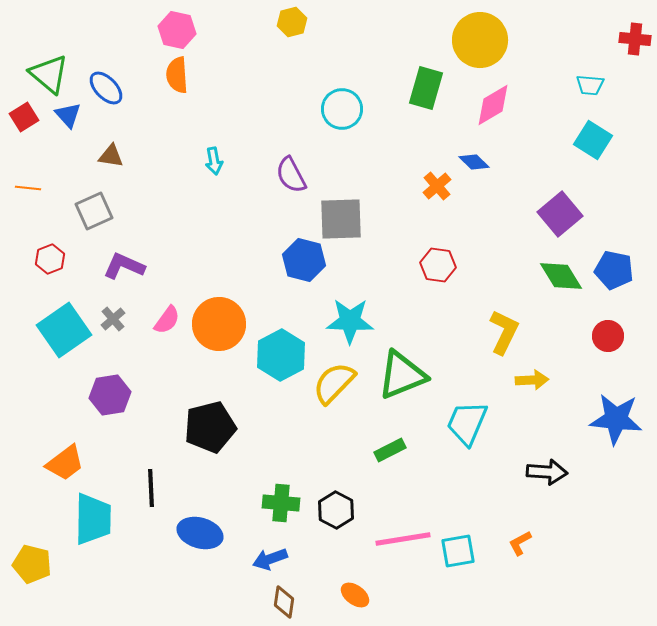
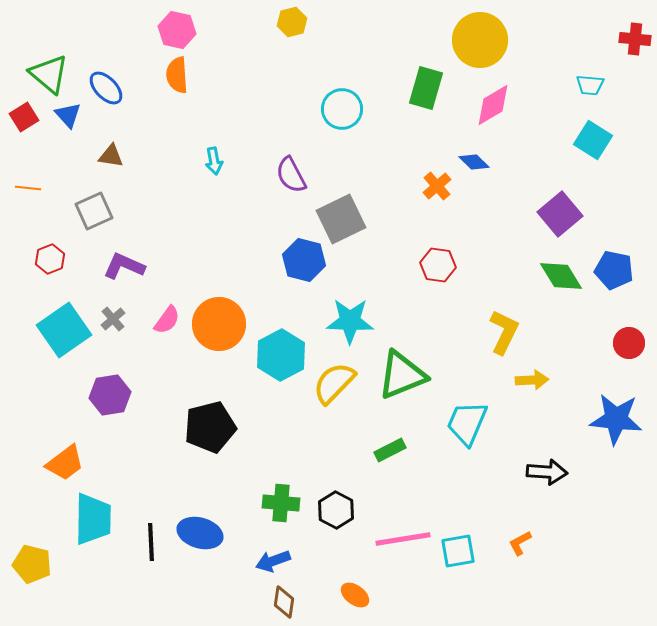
gray square at (341, 219): rotated 24 degrees counterclockwise
red circle at (608, 336): moved 21 px right, 7 px down
black line at (151, 488): moved 54 px down
blue arrow at (270, 559): moved 3 px right, 2 px down
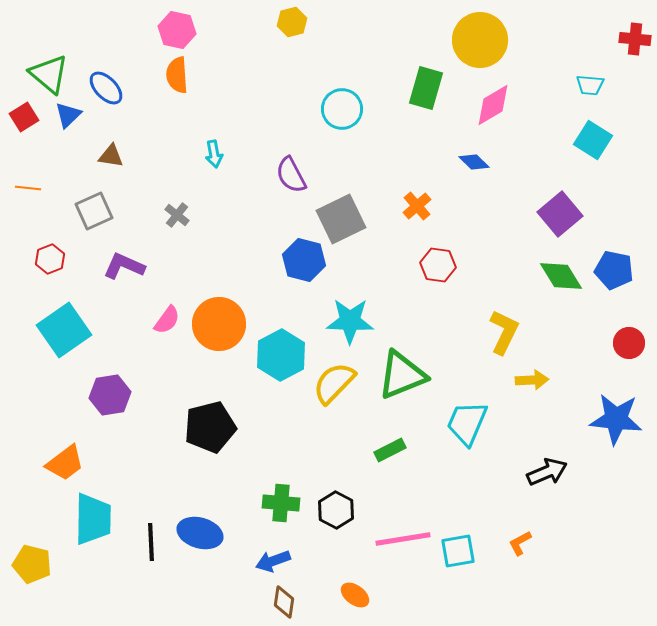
blue triangle at (68, 115): rotated 28 degrees clockwise
cyan arrow at (214, 161): moved 7 px up
orange cross at (437, 186): moved 20 px left, 20 px down
gray cross at (113, 319): moved 64 px right, 104 px up; rotated 10 degrees counterclockwise
black arrow at (547, 472): rotated 27 degrees counterclockwise
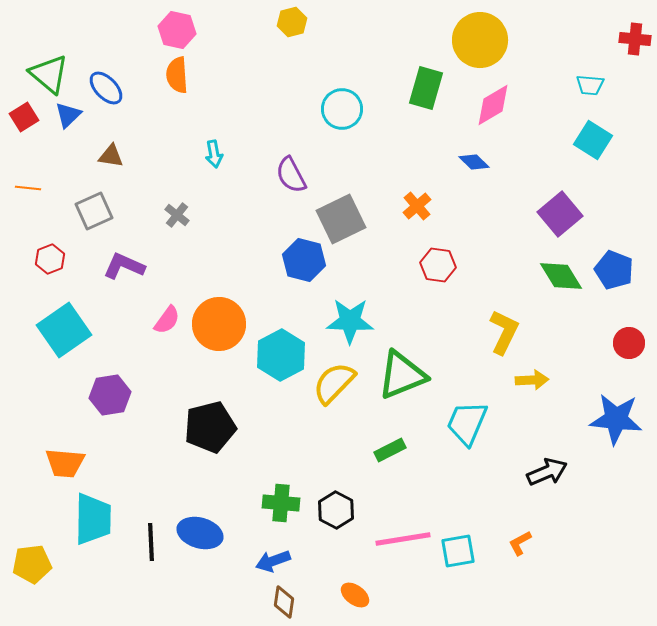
blue pentagon at (614, 270): rotated 9 degrees clockwise
orange trapezoid at (65, 463): rotated 42 degrees clockwise
yellow pentagon at (32, 564): rotated 21 degrees counterclockwise
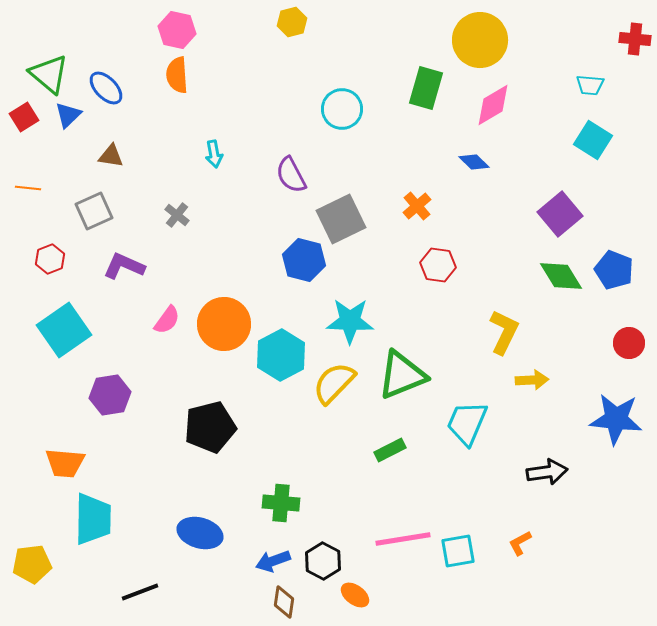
orange circle at (219, 324): moved 5 px right
black arrow at (547, 472): rotated 15 degrees clockwise
black hexagon at (336, 510): moved 13 px left, 51 px down
black line at (151, 542): moved 11 px left, 50 px down; rotated 72 degrees clockwise
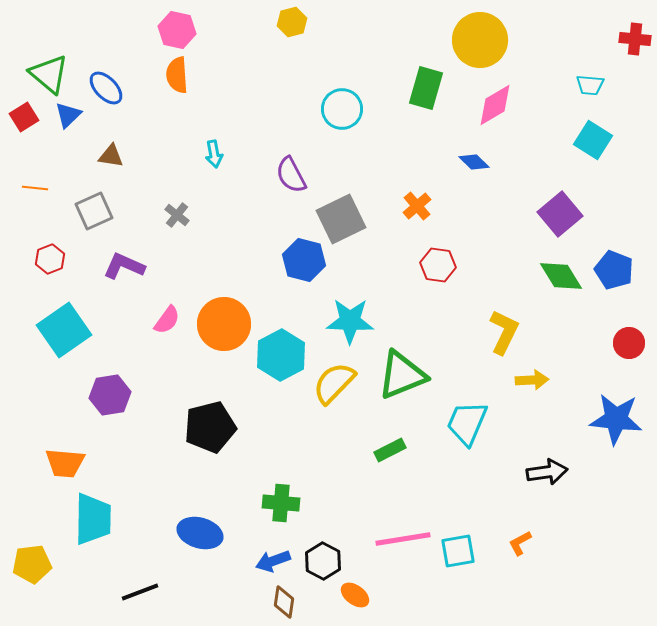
pink diamond at (493, 105): moved 2 px right
orange line at (28, 188): moved 7 px right
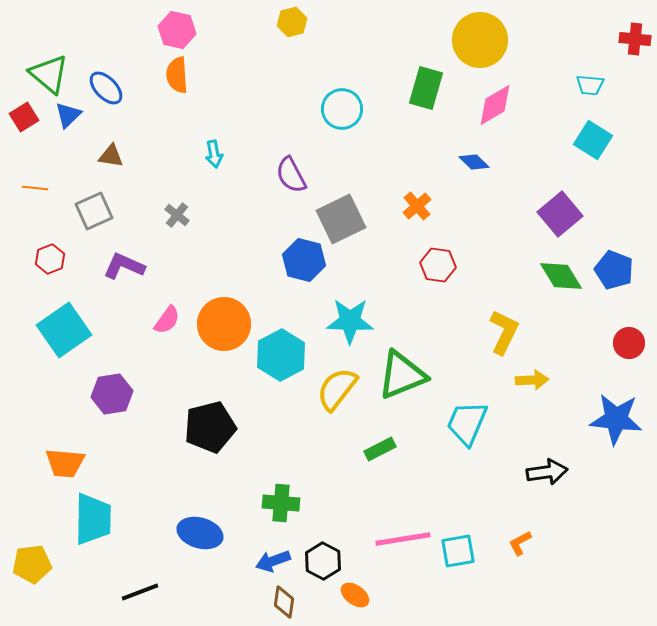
yellow semicircle at (334, 383): moved 3 px right, 6 px down; rotated 6 degrees counterclockwise
purple hexagon at (110, 395): moved 2 px right, 1 px up
green rectangle at (390, 450): moved 10 px left, 1 px up
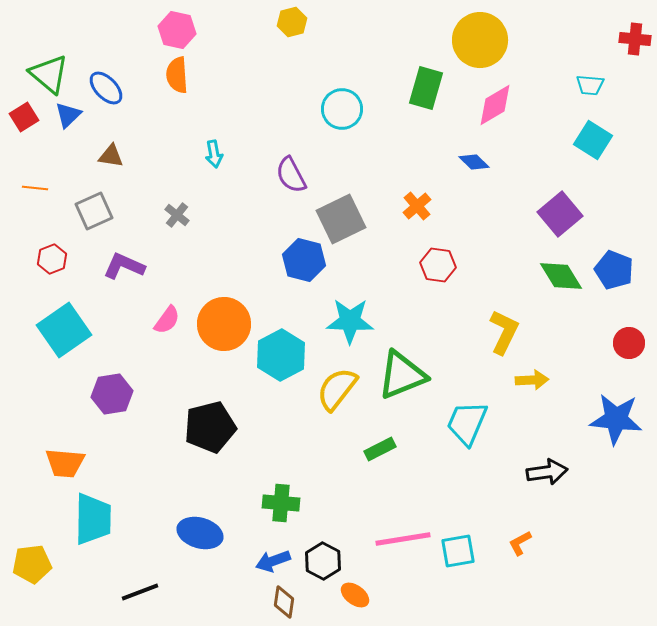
red hexagon at (50, 259): moved 2 px right
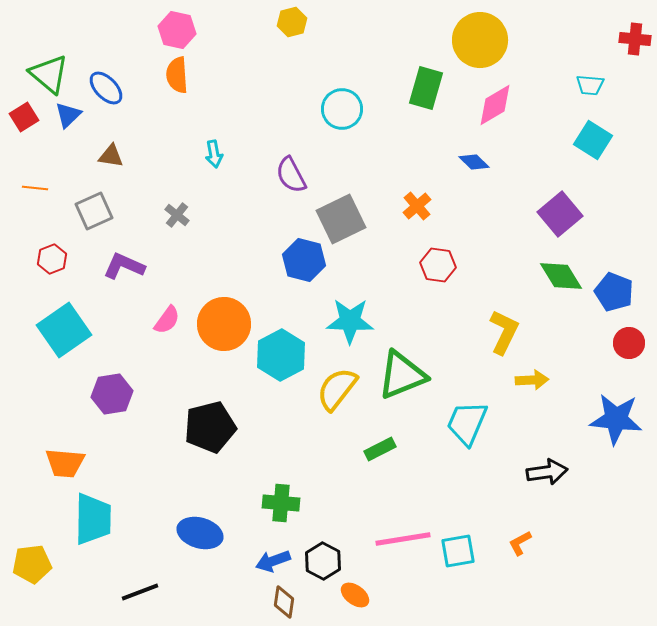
blue pentagon at (614, 270): moved 22 px down
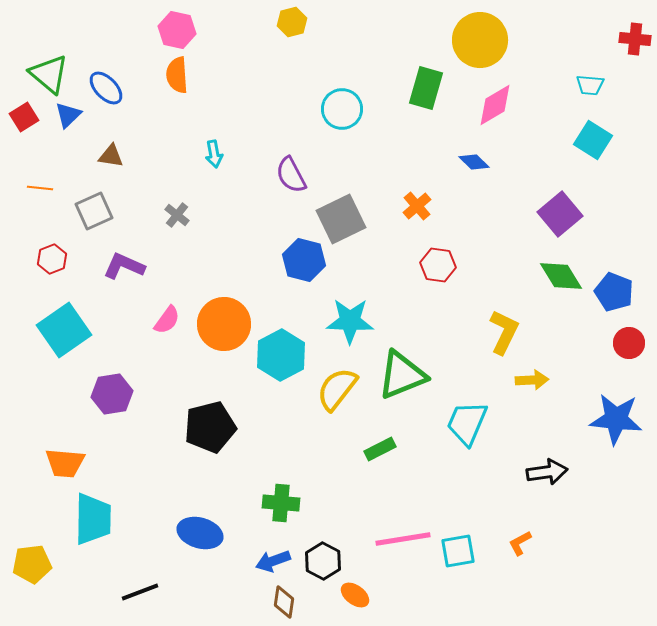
orange line at (35, 188): moved 5 px right
